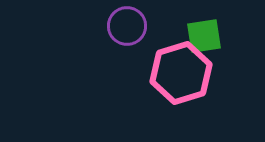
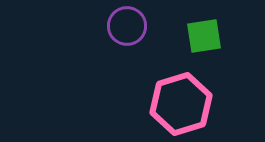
pink hexagon: moved 31 px down
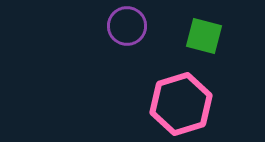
green square: rotated 24 degrees clockwise
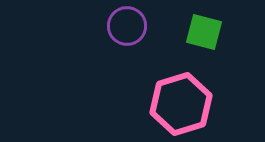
green square: moved 4 px up
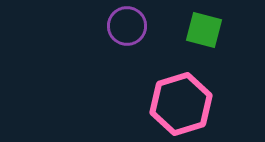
green square: moved 2 px up
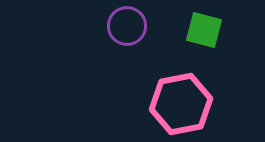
pink hexagon: rotated 6 degrees clockwise
